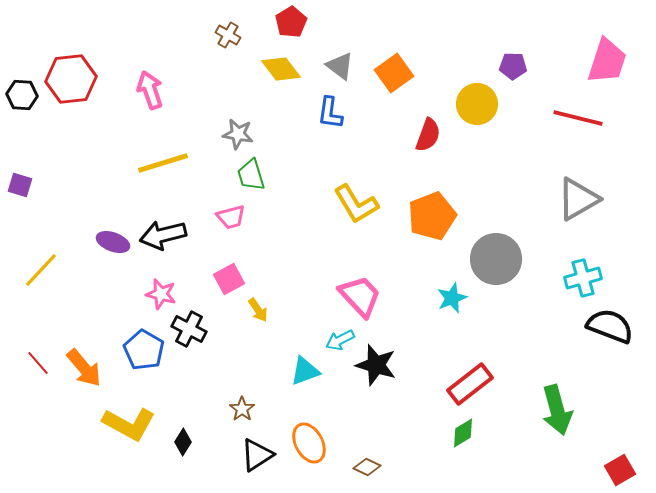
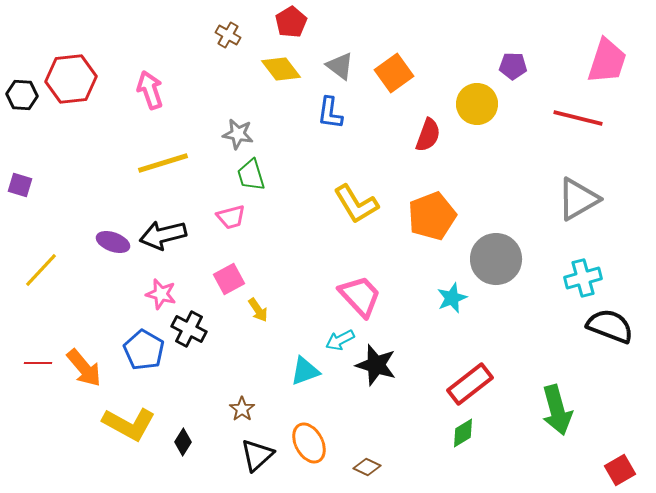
red line at (38, 363): rotated 48 degrees counterclockwise
black triangle at (257, 455): rotated 9 degrees counterclockwise
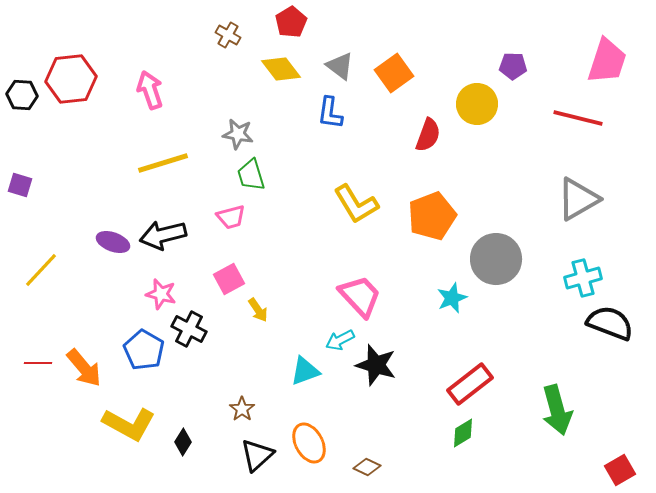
black semicircle at (610, 326): moved 3 px up
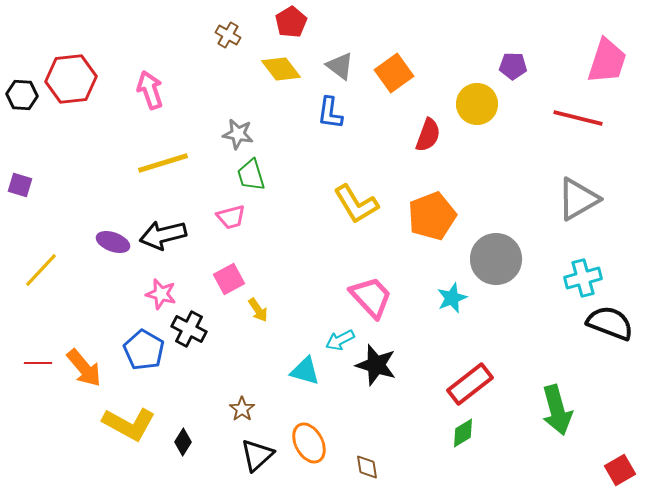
pink trapezoid at (360, 296): moved 11 px right, 1 px down
cyan triangle at (305, 371): rotated 36 degrees clockwise
brown diamond at (367, 467): rotated 56 degrees clockwise
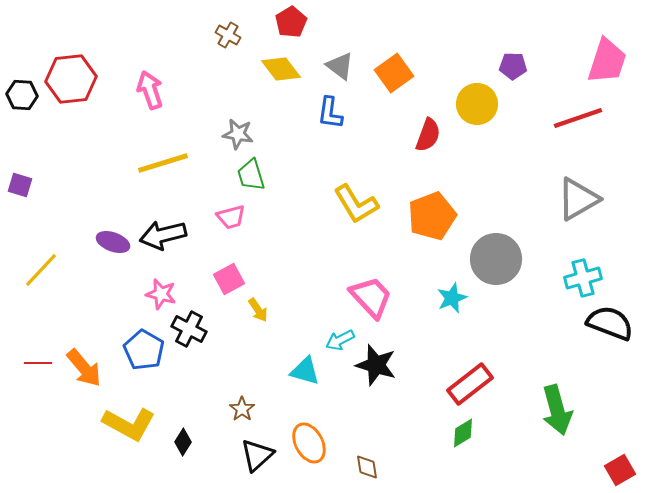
red line at (578, 118): rotated 33 degrees counterclockwise
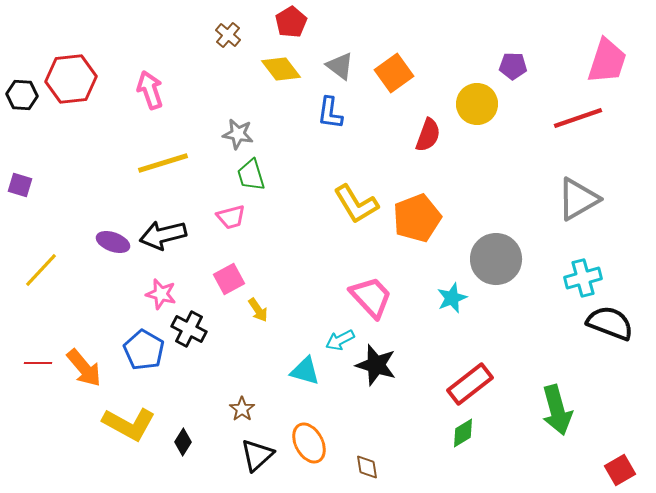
brown cross at (228, 35): rotated 10 degrees clockwise
orange pentagon at (432, 216): moved 15 px left, 2 px down
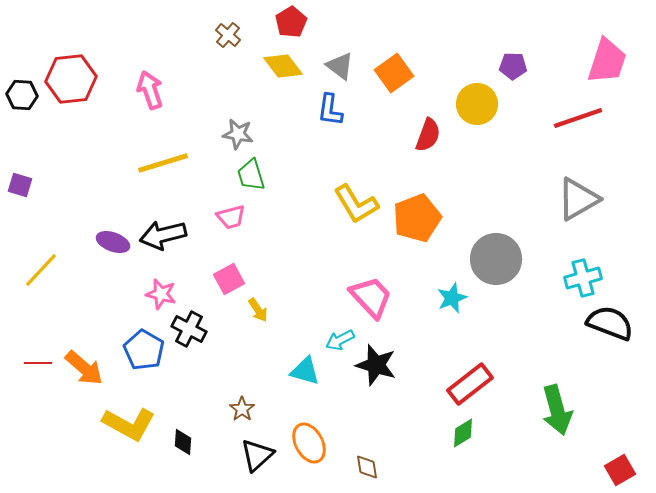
yellow diamond at (281, 69): moved 2 px right, 3 px up
blue L-shape at (330, 113): moved 3 px up
orange arrow at (84, 368): rotated 9 degrees counterclockwise
black diamond at (183, 442): rotated 28 degrees counterclockwise
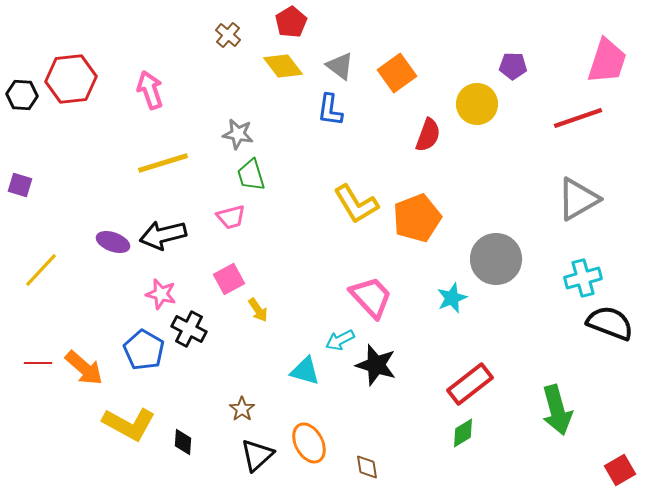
orange square at (394, 73): moved 3 px right
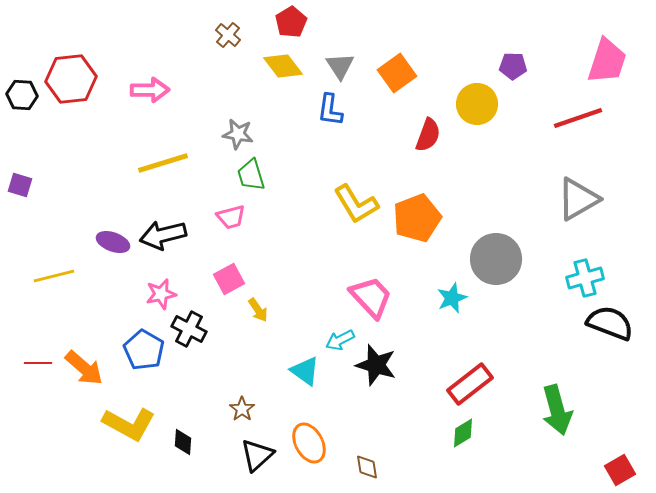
gray triangle at (340, 66): rotated 20 degrees clockwise
pink arrow at (150, 90): rotated 108 degrees clockwise
yellow line at (41, 270): moved 13 px right, 6 px down; rotated 33 degrees clockwise
cyan cross at (583, 278): moved 2 px right
pink star at (161, 294): rotated 28 degrees counterclockwise
cyan triangle at (305, 371): rotated 20 degrees clockwise
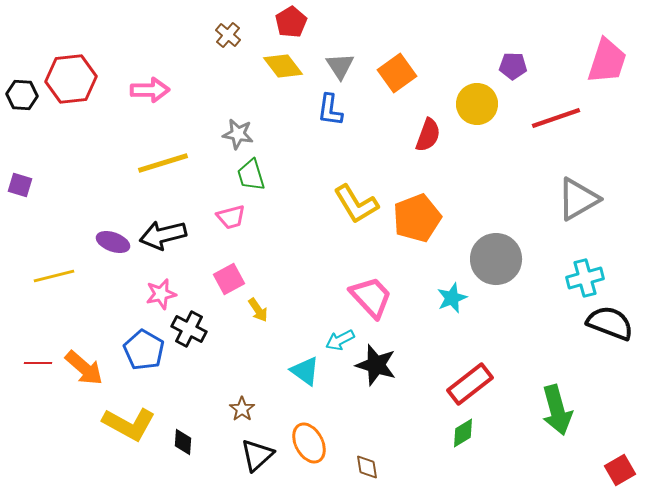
red line at (578, 118): moved 22 px left
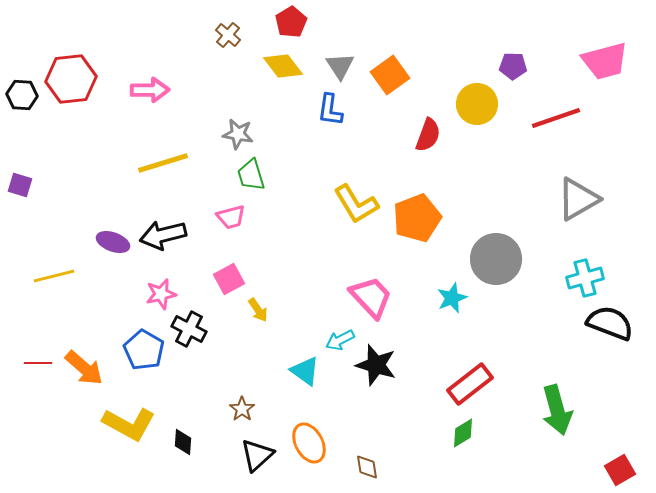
pink trapezoid at (607, 61): moved 2 px left; rotated 57 degrees clockwise
orange square at (397, 73): moved 7 px left, 2 px down
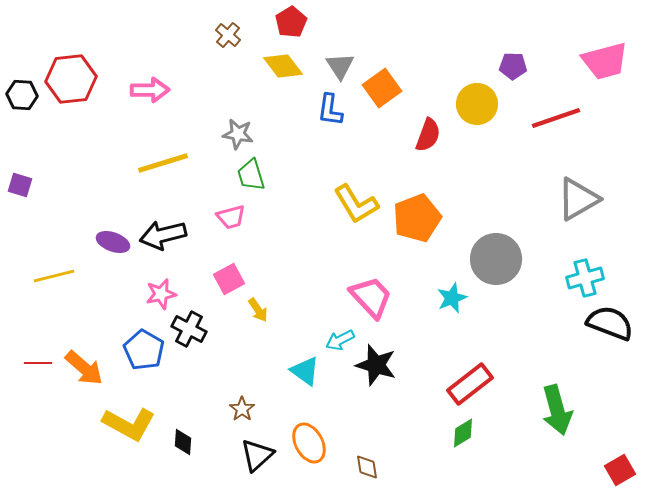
orange square at (390, 75): moved 8 px left, 13 px down
